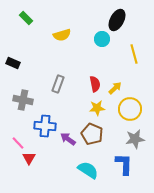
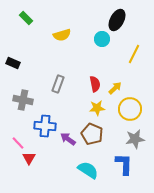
yellow line: rotated 42 degrees clockwise
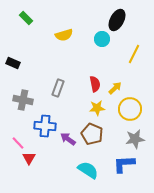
yellow semicircle: moved 2 px right
gray rectangle: moved 4 px down
blue L-shape: rotated 95 degrees counterclockwise
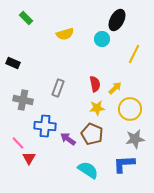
yellow semicircle: moved 1 px right, 1 px up
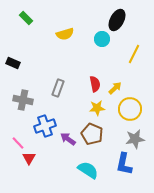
blue cross: rotated 25 degrees counterclockwise
blue L-shape: rotated 75 degrees counterclockwise
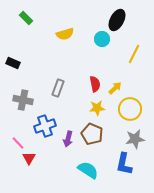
purple arrow: rotated 112 degrees counterclockwise
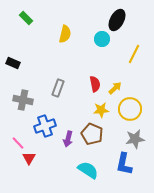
yellow semicircle: rotated 60 degrees counterclockwise
yellow star: moved 4 px right, 2 px down
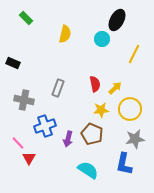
gray cross: moved 1 px right
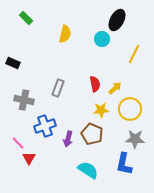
gray star: rotated 12 degrees clockwise
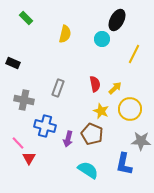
yellow star: moved 1 px down; rotated 28 degrees clockwise
blue cross: rotated 35 degrees clockwise
gray star: moved 6 px right, 2 px down
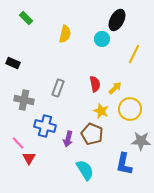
cyan semicircle: moved 3 px left; rotated 25 degrees clockwise
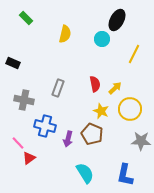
red triangle: rotated 24 degrees clockwise
blue L-shape: moved 1 px right, 11 px down
cyan semicircle: moved 3 px down
